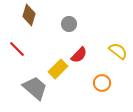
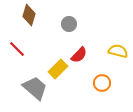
yellow semicircle: rotated 24 degrees counterclockwise
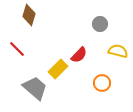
gray circle: moved 31 px right
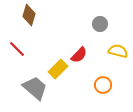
orange circle: moved 1 px right, 2 px down
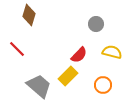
gray circle: moved 4 px left
yellow semicircle: moved 6 px left, 1 px down
yellow rectangle: moved 10 px right, 7 px down
gray trapezoid: moved 4 px right, 2 px up
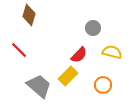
gray circle: moved 3 px left, 4 px down
red line: moved 2 px right, 1 px down
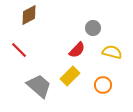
brown diamond: rotated 45 degrees clockwise
red semicircle: moved 2 px left, 5 px up
yellow rectangle: moved 2 px right
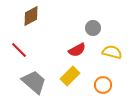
brown diamond: moved 2 px right, 1 px down
red semicircle: rotated 18 degrees clockwise
gray trapezoid: moved 5 px left, 4 px up
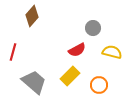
brown diamond: moved 1 px right; rotated 20 degrees counterclockwise
red line: moved 6 px left, 2 px down; rotated 60 degrees clockwise
orange circle: moved 4 px left
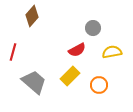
yellow semicircle: rotated 24 degrees counterclockwise
